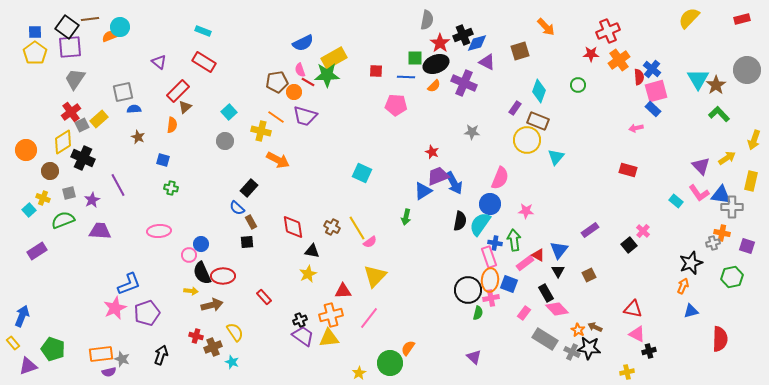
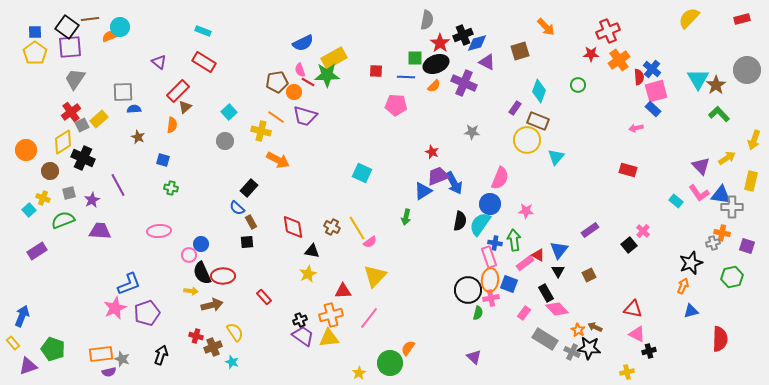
gray square at (123, 92): rotated 10 degrees clockwise
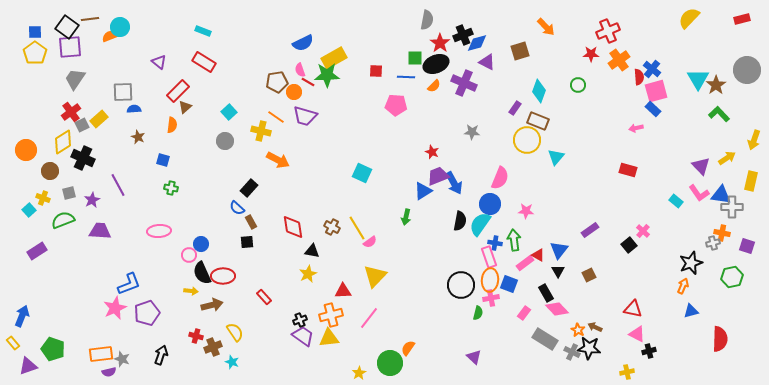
black circle at (468, 290): moved 7 px left, 5 px up
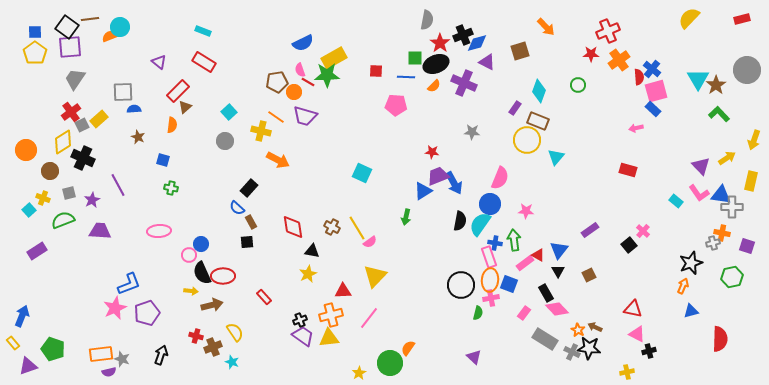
red star at (432, 152): rotated 16 degrees counterclockwise
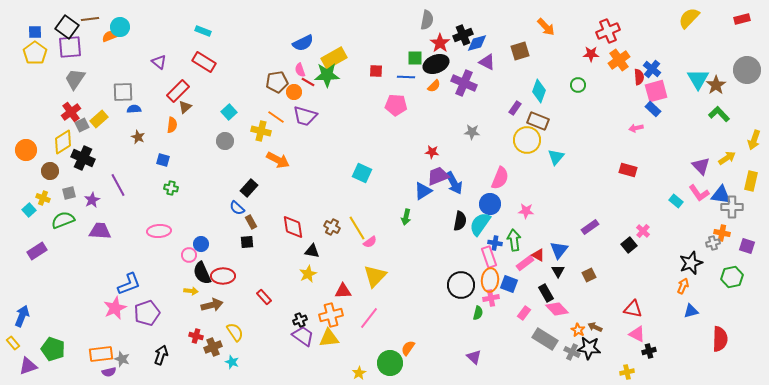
purple rectangle at (590, 230): moved 3 px up
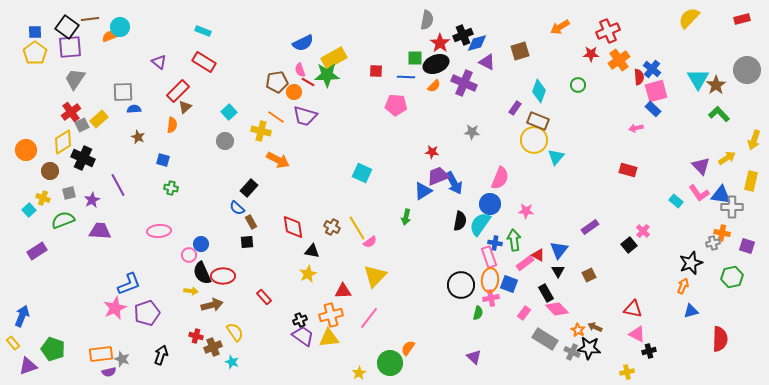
orange arrow at (546, 27): moved 14 px right; rotated 102 degrees clockwise
yellow circle at (527, 140): moved 7 px right
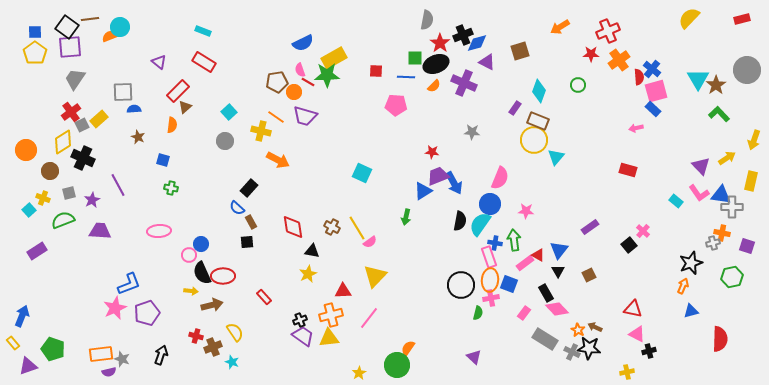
green circle at (390, 363): moved 7 px right, 2 px down
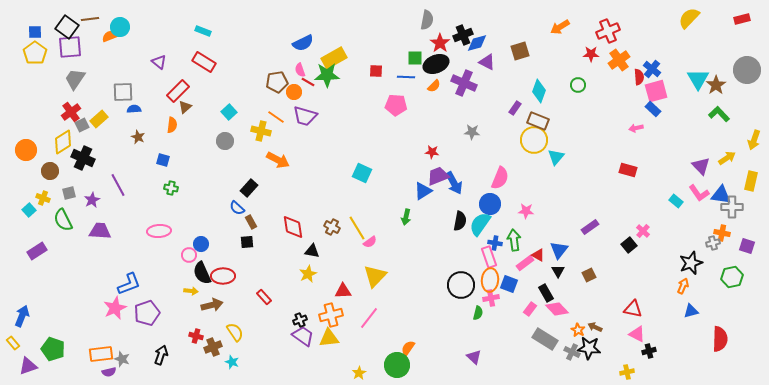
green semicircle at (63, 220): rotated 95 degrees counterclockwise
pink rectangle at (524, 313): moved 6 px right, 4 px up
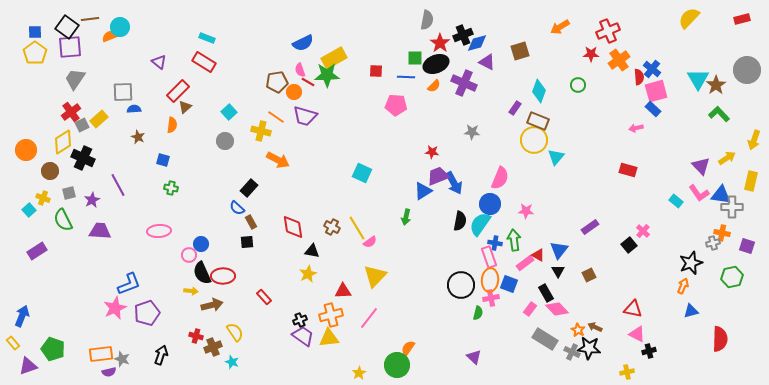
cyan rectangle at (203, 31): moved 4 px right, 7 px down
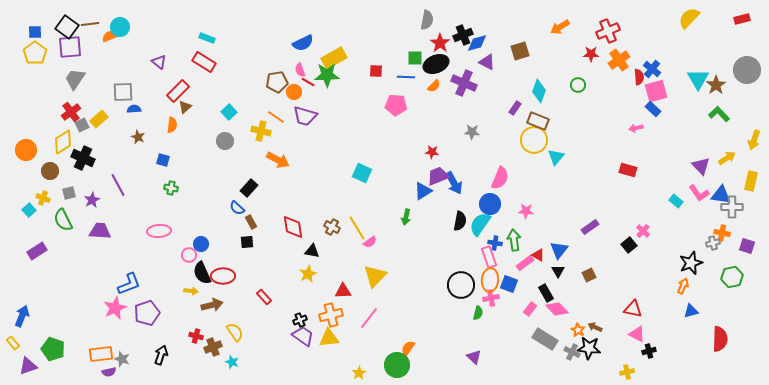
brown line at (90, 19): moved 5 px down
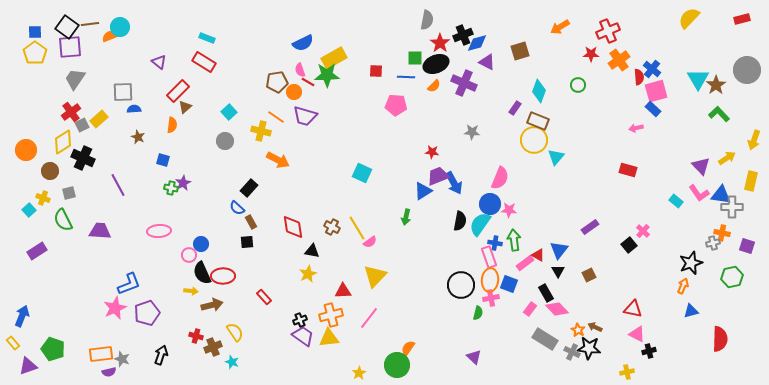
purple star at (92, 200): moved 91 px right, 17 px up
pink star at (526, 211): moved 17 px left, 1 px up
